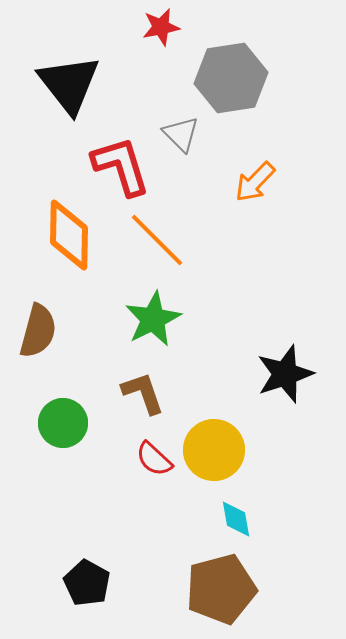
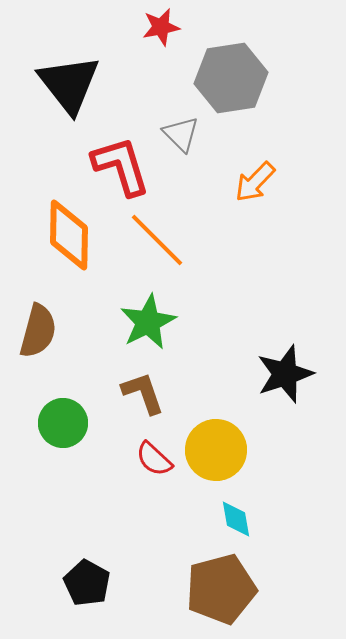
green star: moved 5 px left, 3 px down
yellow circle: moved 2 px right
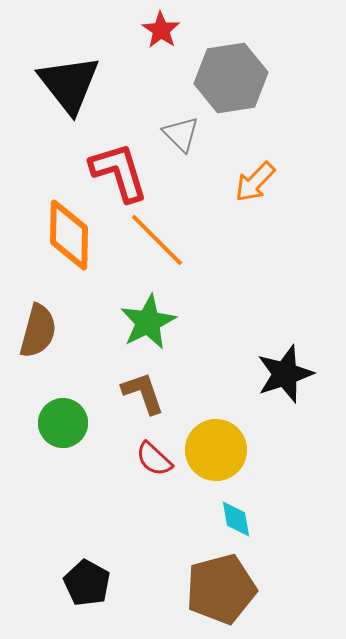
red star: moved 3 px down; rotated 27 degrees counterclockwise
red L-shape: moved 2 px left, 6 px down
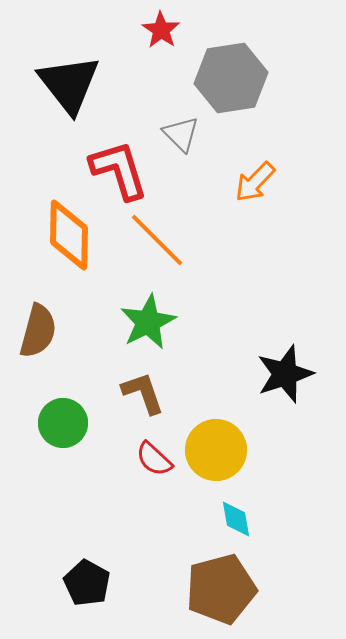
red L-shape: moved 2 px up
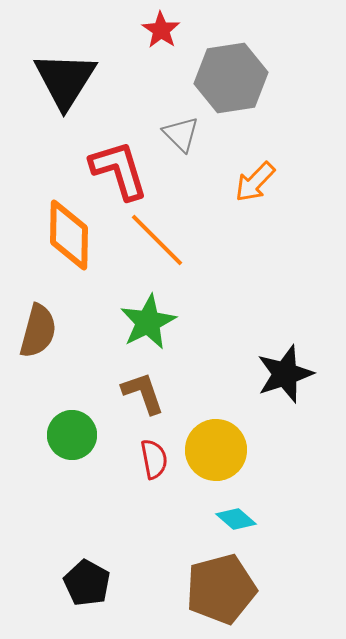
black triangle: moved 4 px left, 4 px up; rotated 10 degrees clockwise
green circle: moved 9 px right, 12 px down
red semicircle: rotated 144 degrees counterclockwise
cyan diamond: rotated 39 degrees counterclockwise
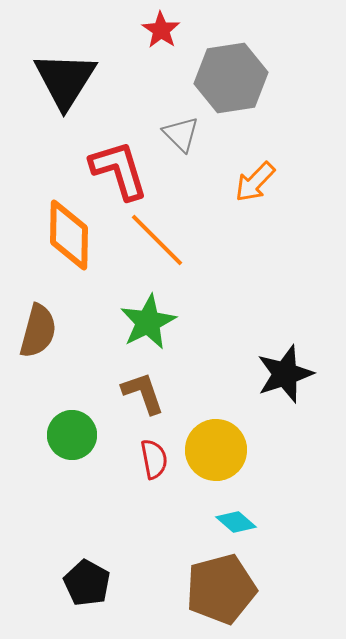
cyan diamond: moved 3 px down
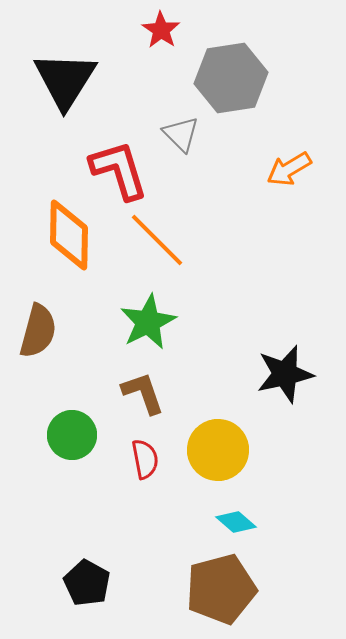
orange arrow: moved 34 px right, 13 px up; rotated 15 degrees clockwise
black star: rotated 6 degrees clockwise
yellow circle: moved 2 px right
red semicircle: moved 9 px left
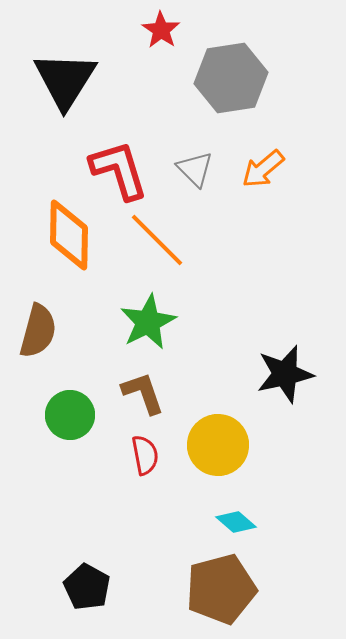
gray triangle: moved 14 px right, 35 px down
orange arrow: moved 26 px left; rotated 9 degrees counterclockwise
green circle: moved 2 px left, 20 px up
yellow circle: moved 5 px up
red semicircle: moved 4 px up
black pentagon: moved 4 px down
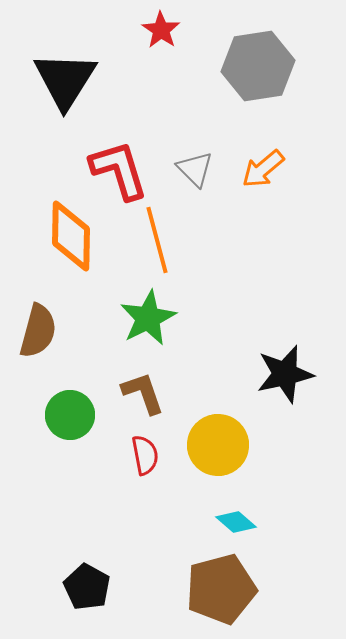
gray hexagon: moved 27 px right, 12 px up
orange diamond: moved 2 px right, 1 px down
orange line: rotated 30 degrees clockwise
green star: moved 4 px up
